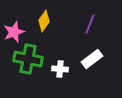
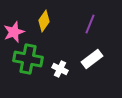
white cross: rotated 21 degrees clockwise
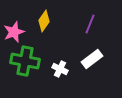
green cross: moved 3 px left, 2 px down
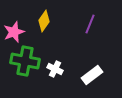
white rectangle: moved 16 px down
white cross: moved 5 px left
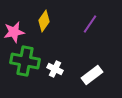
purple line: rotated 12 degrees clockwise
pink star: rotated 10 degrees clockwise
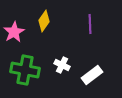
purple line: rotated 36 degrees counterclockwise
pink star: rotated 20 degrees counterclockwise
green cross: moved 9 px down
white cross: moved 7 px right, 4 px up
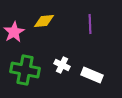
yellow diamond: rotated 50 degrees clockwise
white rectangle: rotated 60 degrees clockwise
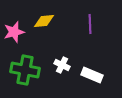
pink star: rotated 15 degrees clockwise
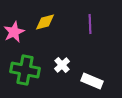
yellow diamond: moved 1 px right, 1 px down; rotated 10 degrees counterclockwise
pink star: rotated 10 degrees counterclockwise
white cross: rotated 21 degrees clockwise
white rectangle: moved 6 px down
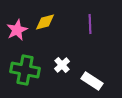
pink star: moved 3 px right, 2 px up
white rectangle: rotated 10 degrees clockwise
